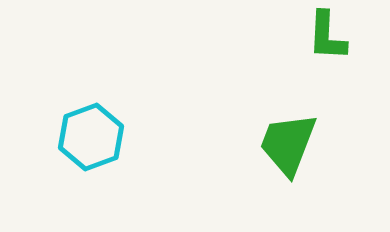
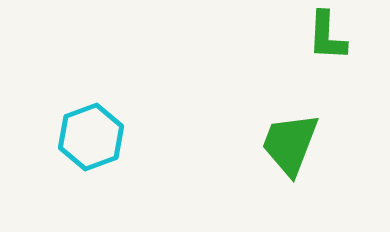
green trapezoid: moved 2 px right
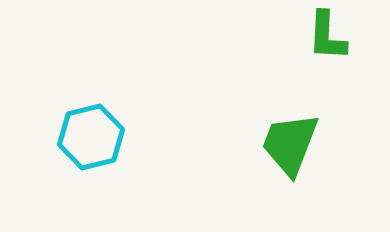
cyan hexagon: rotated 6 degrees clockwise
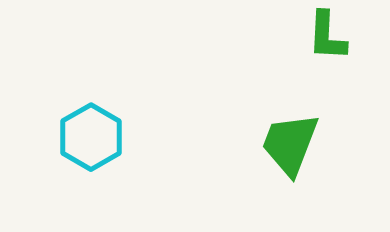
cyan hexagon: rotated 16 degrees counterclockwise
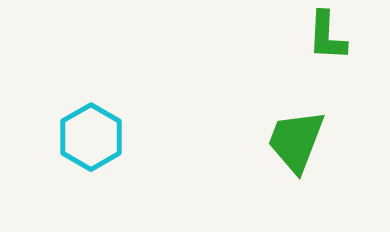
green trapezoid: moved 6 px right, 3 px up
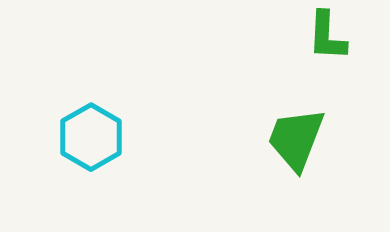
green trapezoid: moved 2 px up
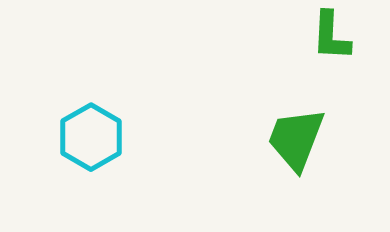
green L-shape: moved 4 px right
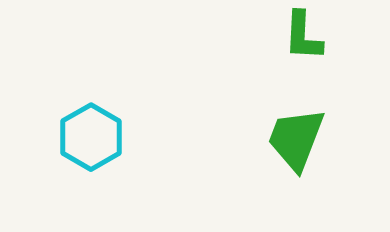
green L-shape: moved 28 px left
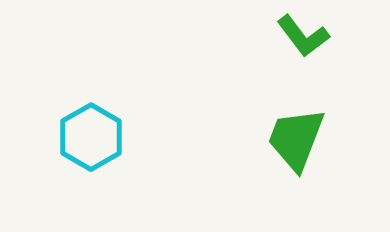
green L-shape: rotated 40 degrees counterclockwise
